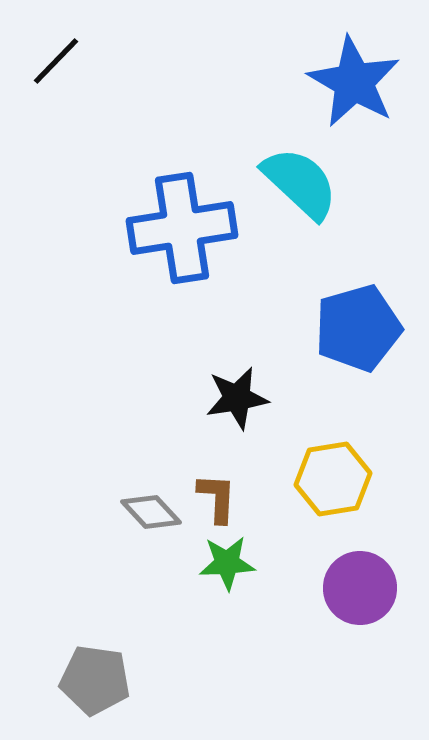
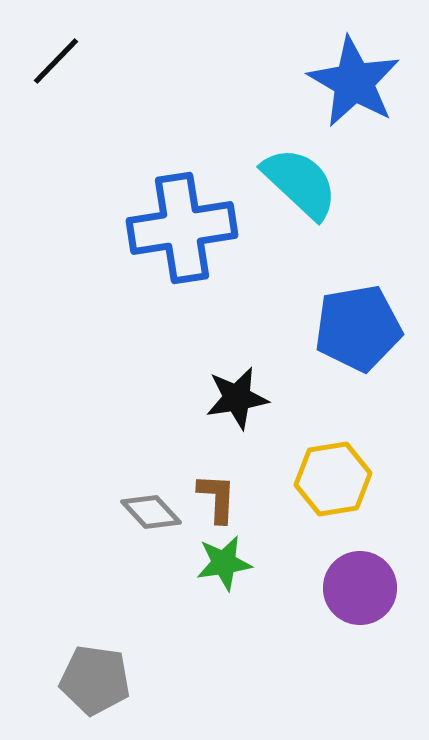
blue pentagon: rotated 6 degrees clockwise
green star: moved 3 px left; rotated 6 degrees counterclockwise
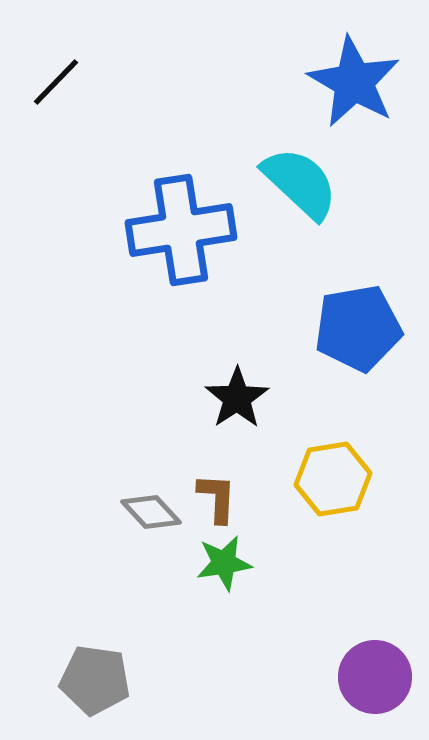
black line: moved 21 px down
blue cross: moved 1 px left, 2 px down
black star: rotated 24 degrees counterclockwise
purple circle: moved 15 px right, 89 px down
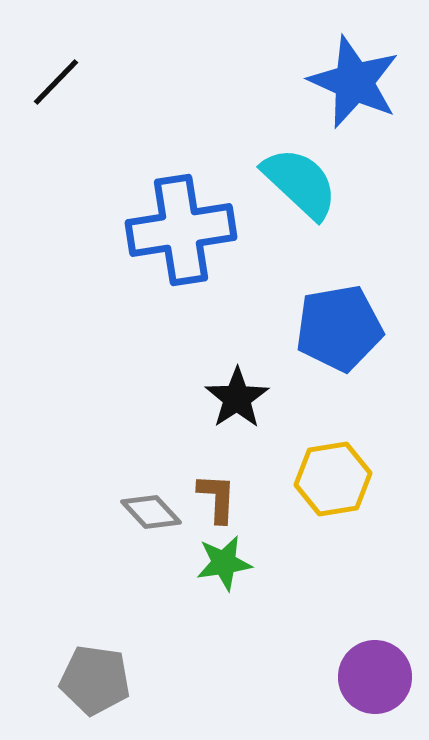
blue star: rotated 6 degrees counterclockwise
blue pentagon: moved 19 px left
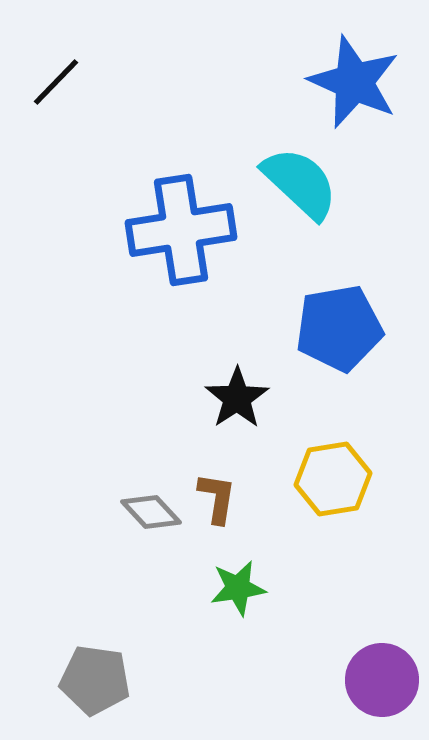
brown L-shape: rotated 6 degrees clockwise
green star: moved 14 px right, 25 px down
purple circle: moved 7 px right, 3 px down
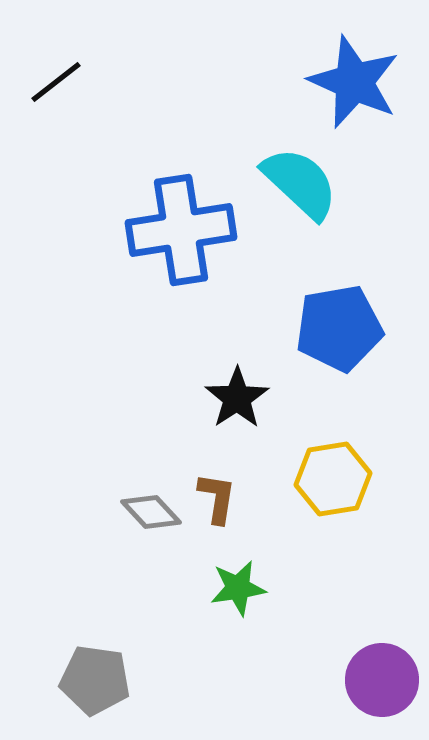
black line: rotated 8 degrees clockwise
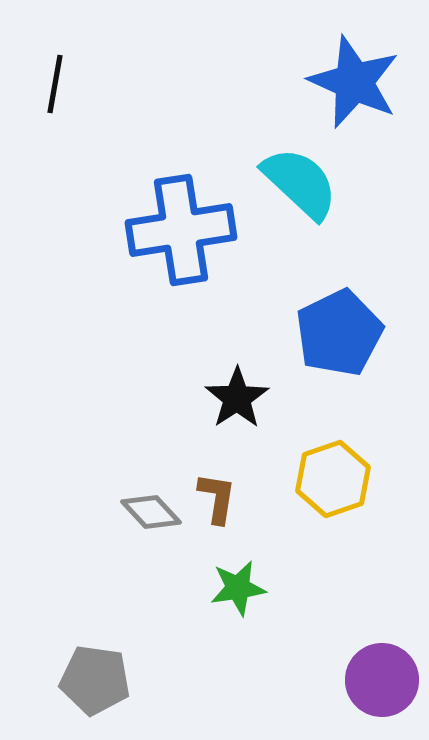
black line: moved 1 px left, 2 px down; rotated 42 degrees counterclockwise
blue pentagon: moved 5 px down; rotated 16 degrees counterclockwise
yellow hexagon: rotated 10 degrees counterclockwise
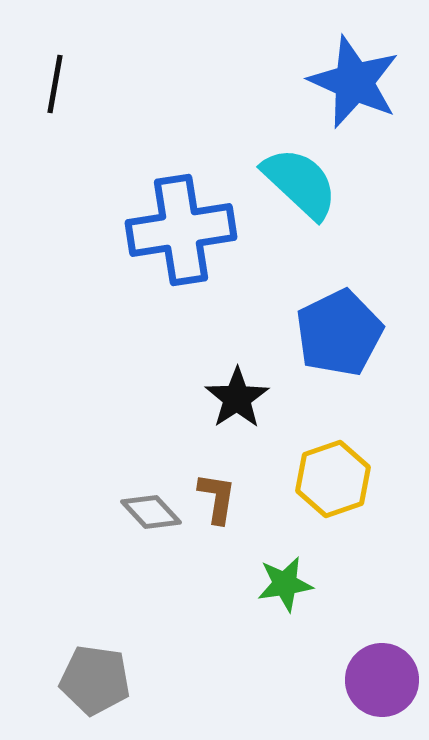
green star: moved 47 px right, 4 px up
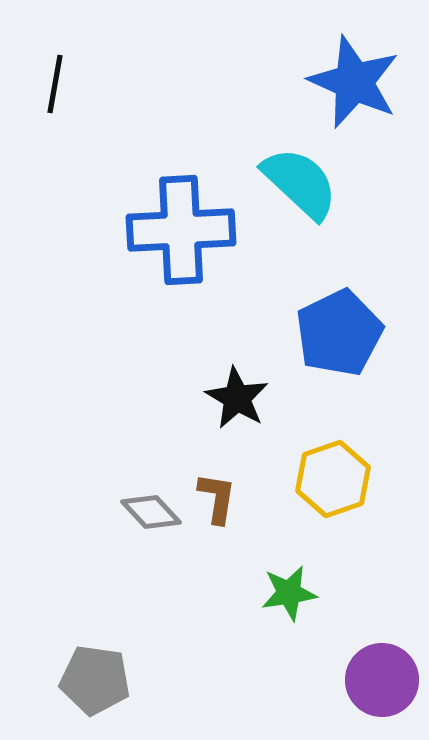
blue cross: rotated 6 degrees clockwise
black star: rotated 8 degrees counterclockwise
green star: moved 4 px right, 9 px down
